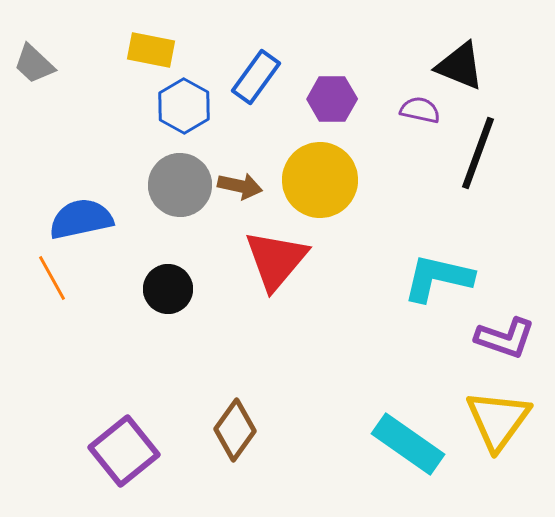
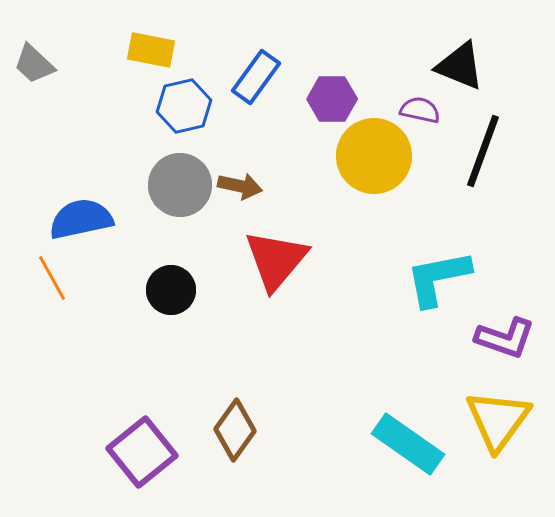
blue hexagon: rotated 18 degrees clockwise
black line: moved 5 px right, 2 px up
yellow circle: moved 54 px right, 24 px up
cyan L-shape: rotated 24 degrees counterclockwise
black circle: moved 3 px right, 1 px down
purple square: moved 18 px right, 1 px down
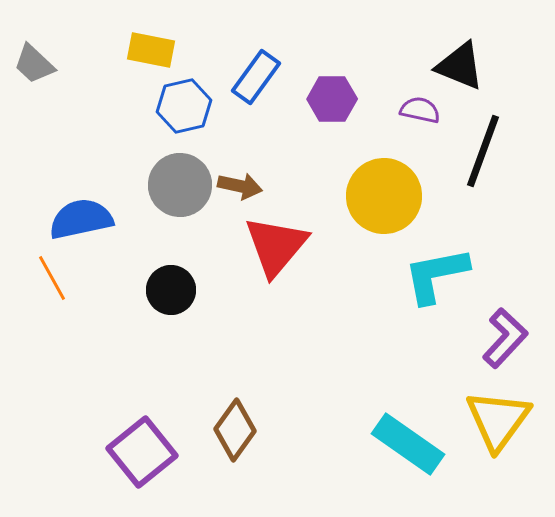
yellow circle: moved 10 px right, 40 px down
red triangle: moved 14 px up
cyan L-shape: moved 2 px left, 3 px up
purple L-shape: rotated 66 degrees counterclockwise
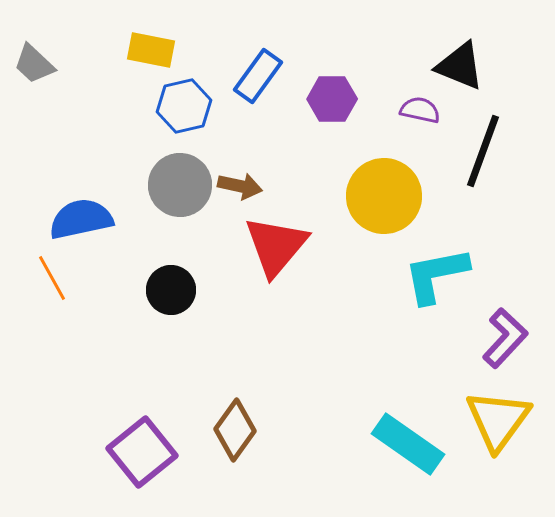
blue rectangle: moved 2 px right, 1 px up
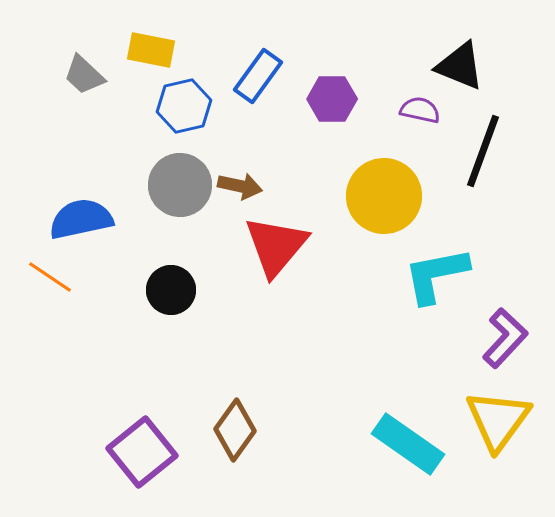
gray trapezoid: moved 50 px right, 11 px down
orange line: moved 2 px left, 1 px up; rotated 27 degrees counterclockwise
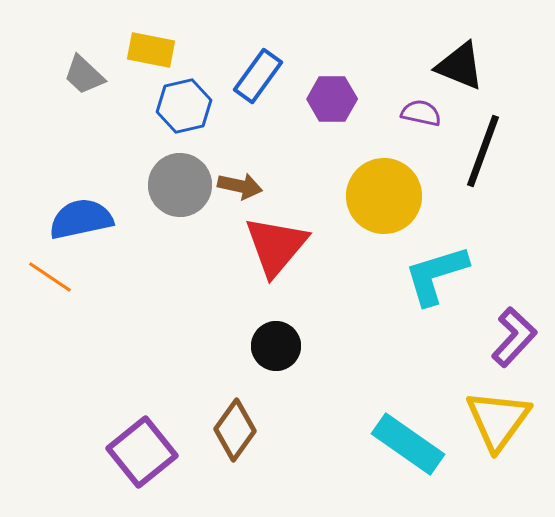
purple semicircle: moved 1 px right, 3 px down
cyan L-shape: rotated 6 degrees counterclockwise
black circle: moved 105 px right, 56 px down
purple L-shape: moved 9 px right, 1 px up
